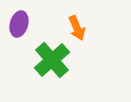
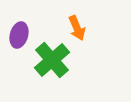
purple ellipse: moved 11 px down
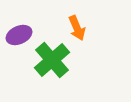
purple ellipse: rotated 50 degrees clockwise
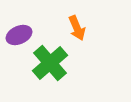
green cross: moved 2 px left, 3 px down
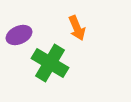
green cross: rotated 18 degrees counterclockwise
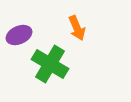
green cross: moved 1 px down
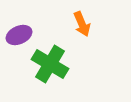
orange arrow: moved 5 px right, 4 px up
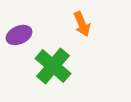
green cross: moved 3 px right, 2 px down; rotated 9 degrees clockwise
